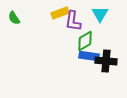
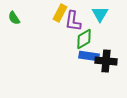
yellow rectangle: rotated 42 degrees counterclockwise
green diamond: moved 1 px left, 2 px up
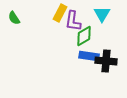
cyan triangle: moved 2 px right
green diamond: moved 3 px up
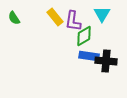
yellow rectangle: moved 5 px left, 4 px down; rotated 66 degrees counterclockwise
